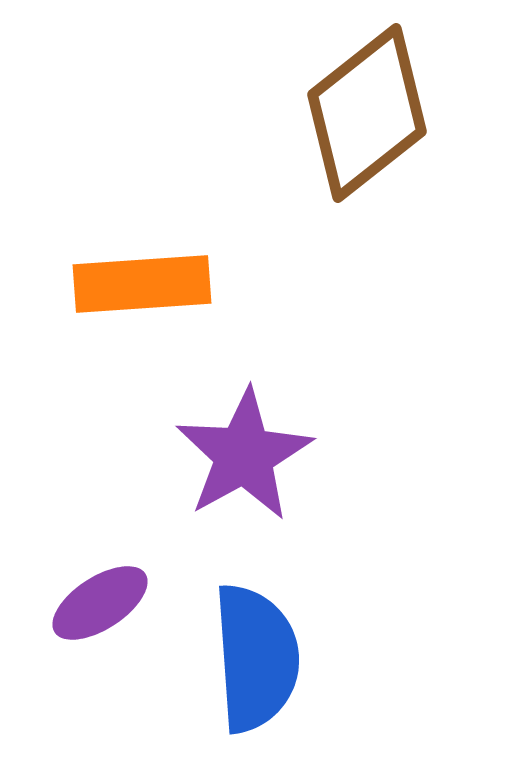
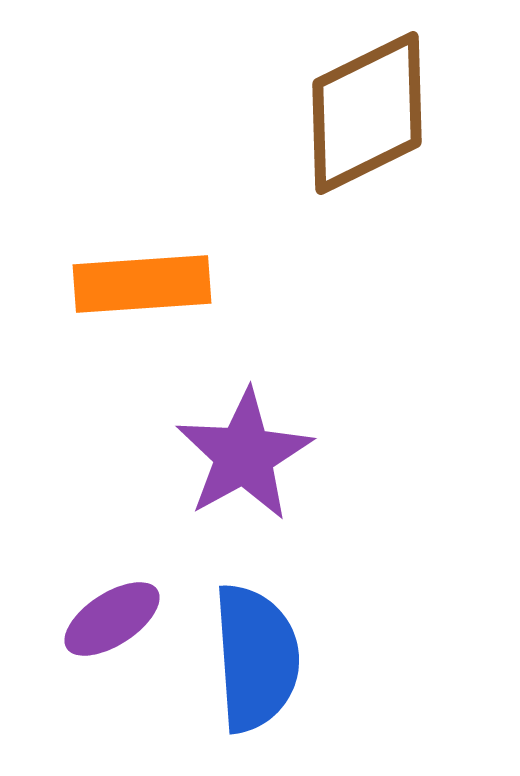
brown diamond: rotated 12 degrees clockwise
purple ellipse: moved 12 px right, 16 px down
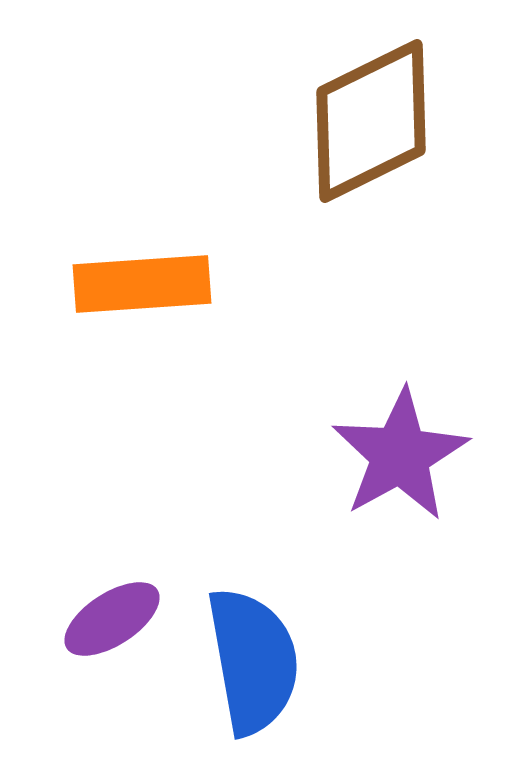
brown diamond: moved 4 px right, 8 px down
purple star: moved 156 px right
blue semicircle: moved 3 px left, 3 px down; rotated 6 degrees counterclockwise
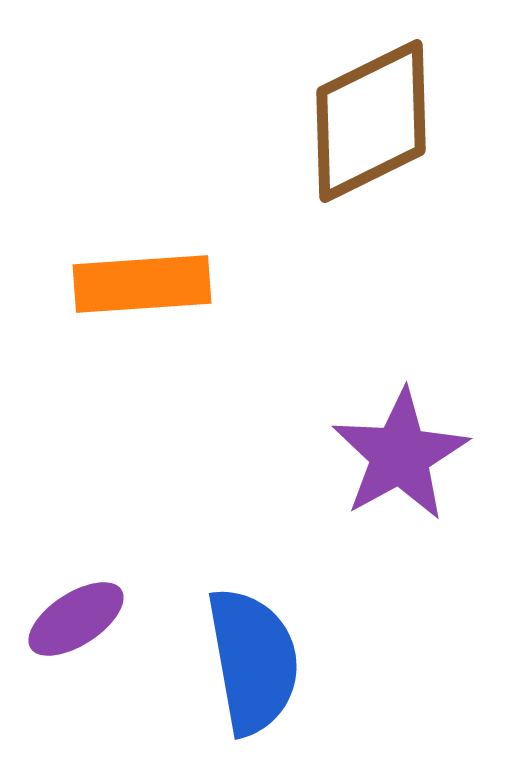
purple ellipse: moved 36 px left
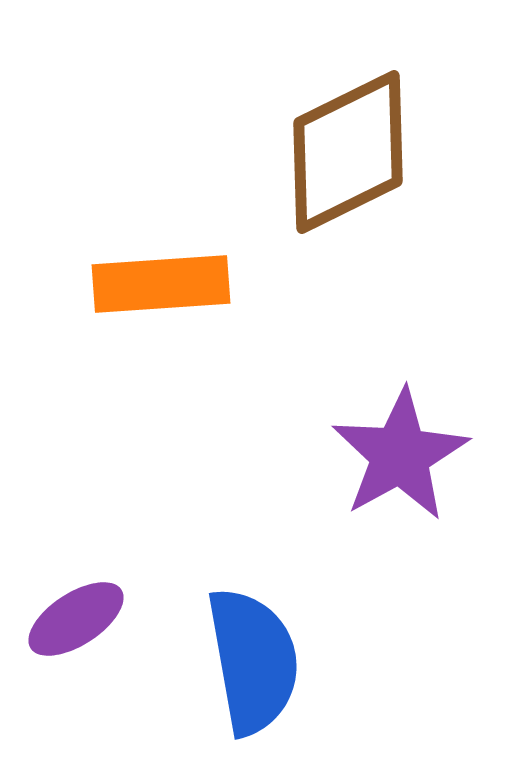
brown diamond: moved 23 px left, 31 px down
orange rectangle: moved 19 px right
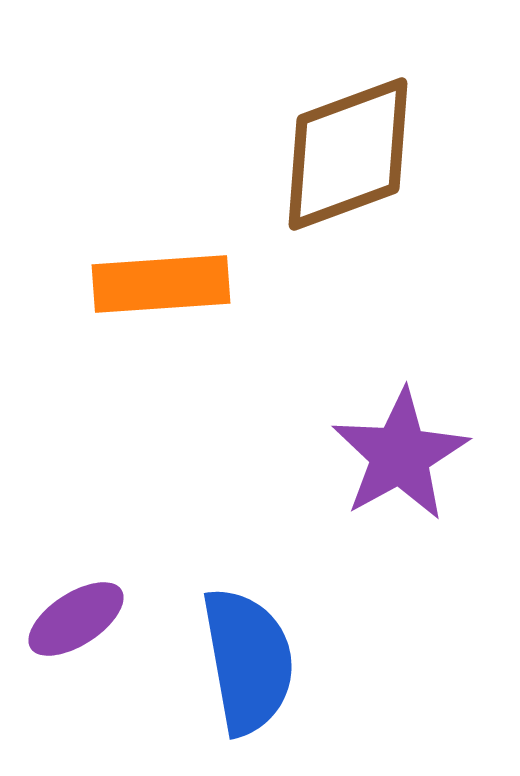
brown diamond: moved 2 px down; rotated 6 degrees clockwise
blue semicircle: moved 5 px left
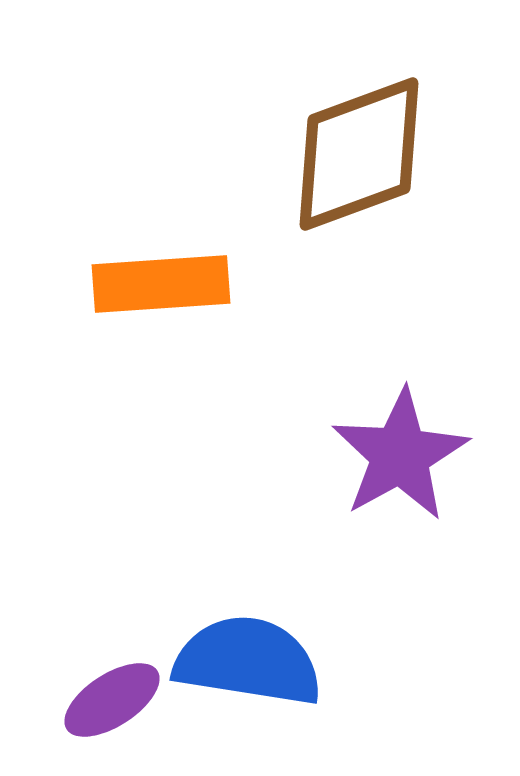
brown diamond: moved 11 px right
purple ellipse: moved 36 px right, 81 px down
blue semicircle: rotated 71 degrees counterclockwise
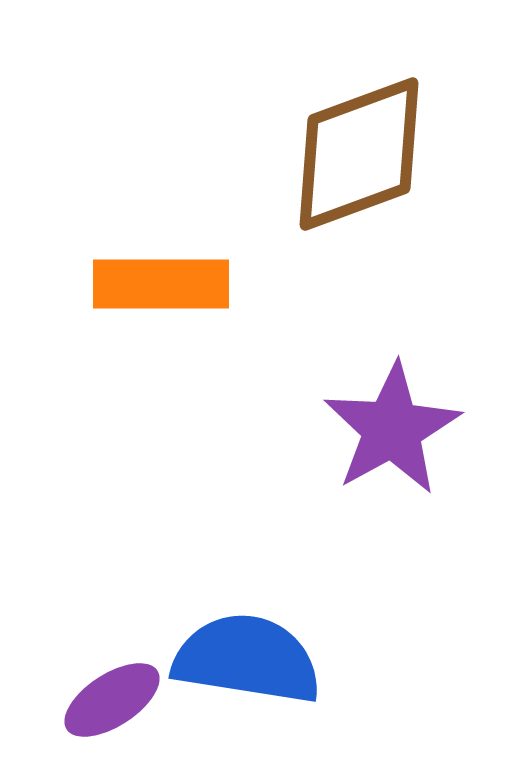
orange rectangle: rotated 4 degrees clockwise
purple star: moved 8 px left, 26 px up
blue semicircle: moved 1 px left, 2 px up
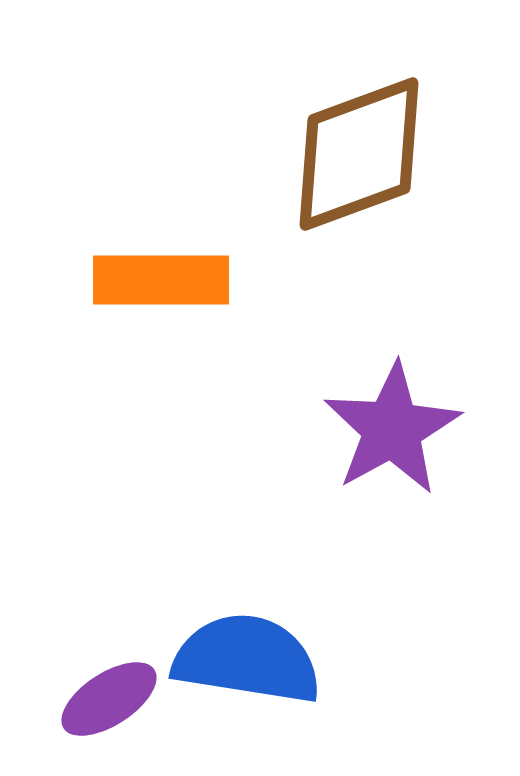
orange rectangle: moved 4 px up
purple ellipse: moved 3 px left, 1 px up
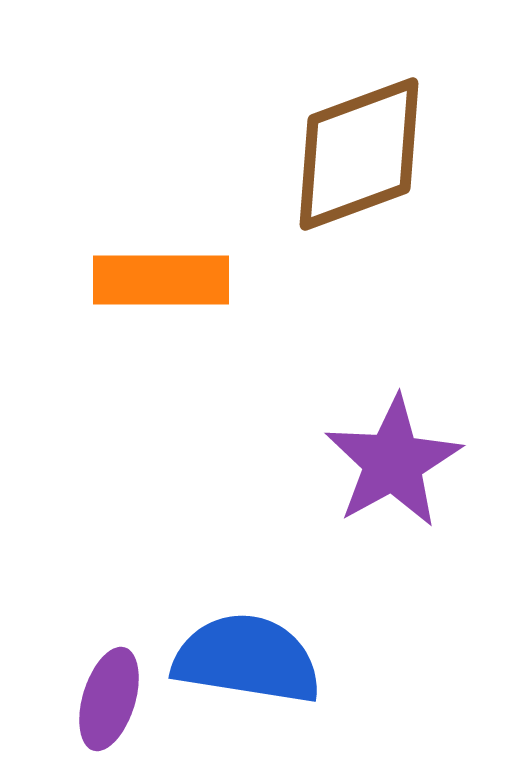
purple star: moved 1 px right, 33 px down
purple ellipse: rotated 40 degrees counterclockwise
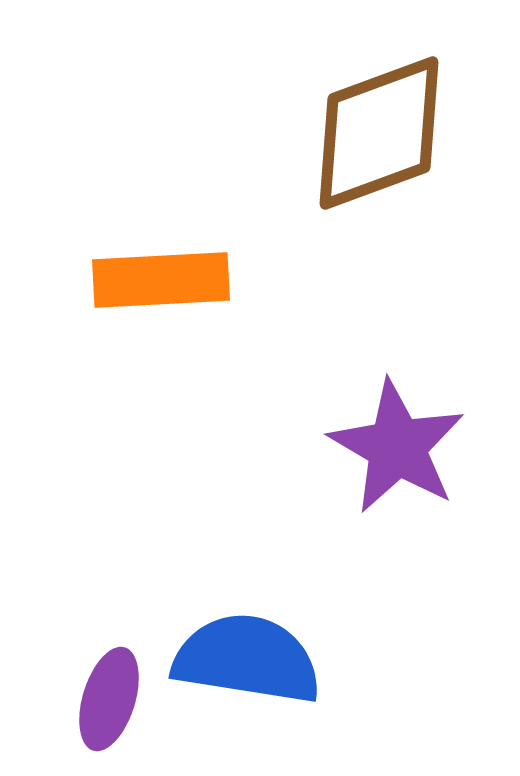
brown diamond: moved 20 px right, 21 px up
orange rectangle: rotated 3 degrees counterclockwise
purple star: moved 4 px right, 15 px up; rotated 13 degrees counterclockwise
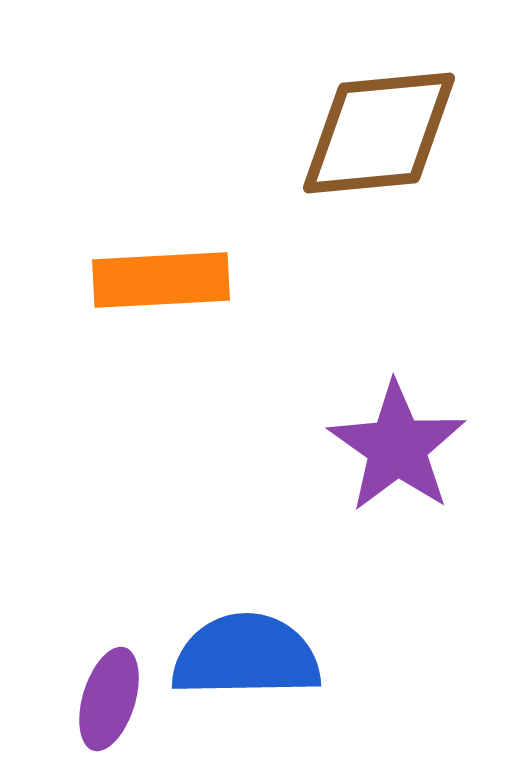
brown diamond: rotated 15 degrees clockwise
purple star: rotated 5 degrees clockwise
blue semicircle: moved 1 px left, 3 px up; rotated 10 degrees counterclockwise
